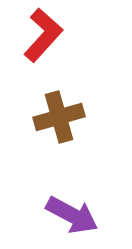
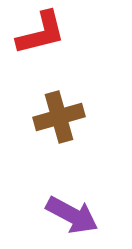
red L-shape: moved 2 px left, 2 px up; rotated 34 degrees clockwise
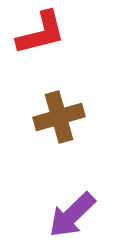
purple arrow: rotated 108 degrees clockwise
